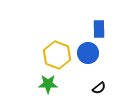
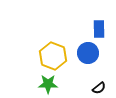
yellow hexagon: moved 4 px left, 1 px down
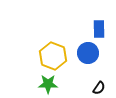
black semicircle: rotated 16 degrees counterclockwise
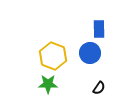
blue circle: moved 2 px right
